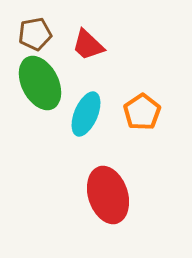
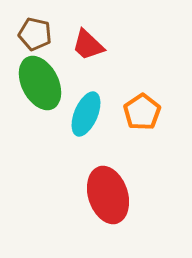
brown pentagon: rotated 24 degrees clockwise
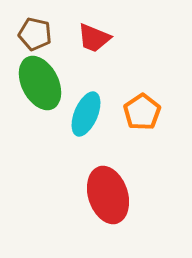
red trapezoid: moved 6 px right, 7 px up; rotated 21 degrees counterclockwise
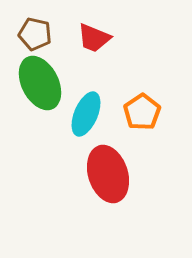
red ellipse: moved 21 px up
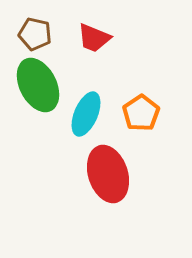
green ellipse: moved 2 px left, 2 px down
orange pentagon: moved 1 px left, 1 px down
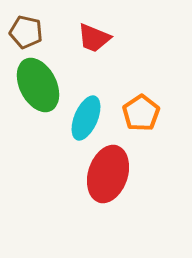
brown pentagon: moved 9 px left, 2 px up
cyan ellipse: moved 4 px down
red ellipse: rotated 36 degrees clockwise
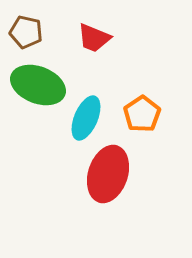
green ellipse: rotated 42 degrees counterclockwise
orange pentagon: moved 1 px right, 1 px down
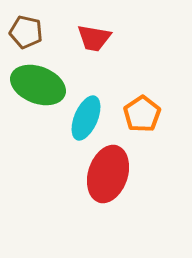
red trapezoid: rotated 12 degrees counterclockwise
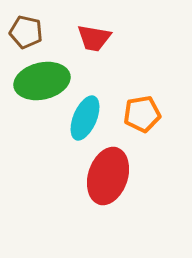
green ellipse: moved 4 px right, 4 px up; rotated 34 degrees counterclockwise
orange pentagon: rotated 24 degrees clockwise
cyan ellipse: moved 1 px left
red ellipse: moved 2 px down
